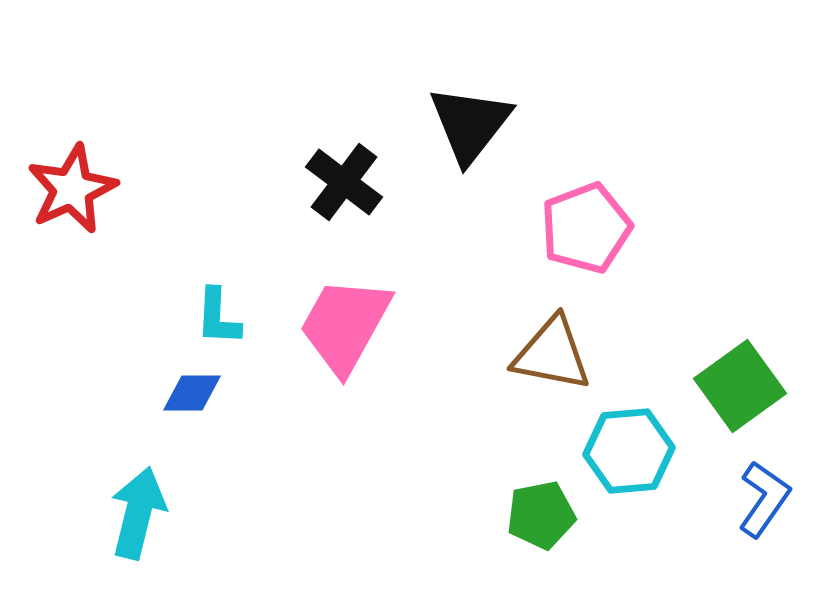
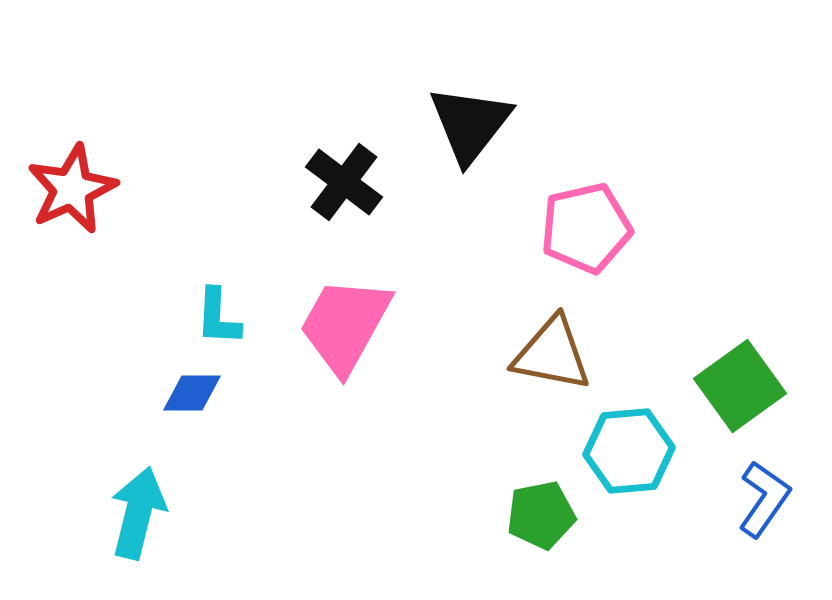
pink pentagon: rotated 8 degrees clockwise
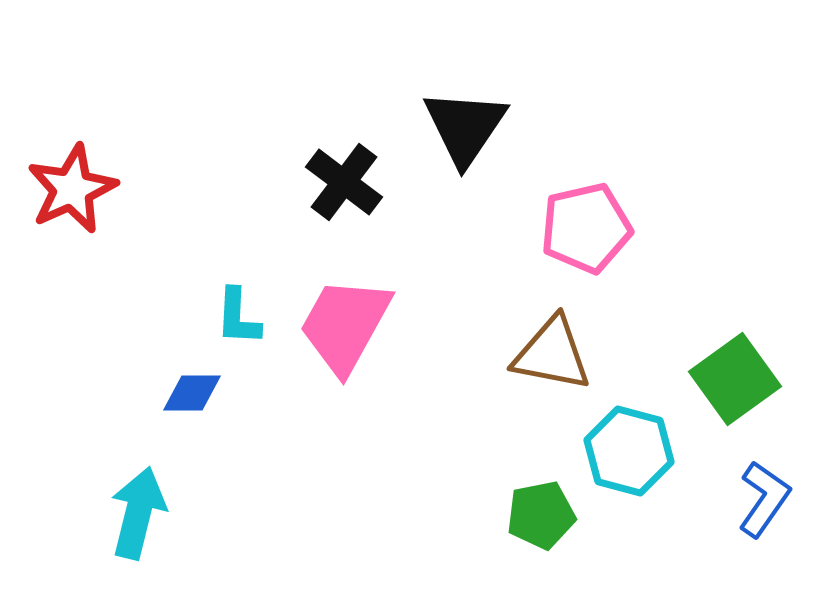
black triangle: moved 5 px left, 3 px down; rotated 4 degrees counterclockwise
cyan L-shape: moved 20 px right
green square: moved 5 px left, 7 px up
cyan hexagon: rotated 20 degrees clockwise
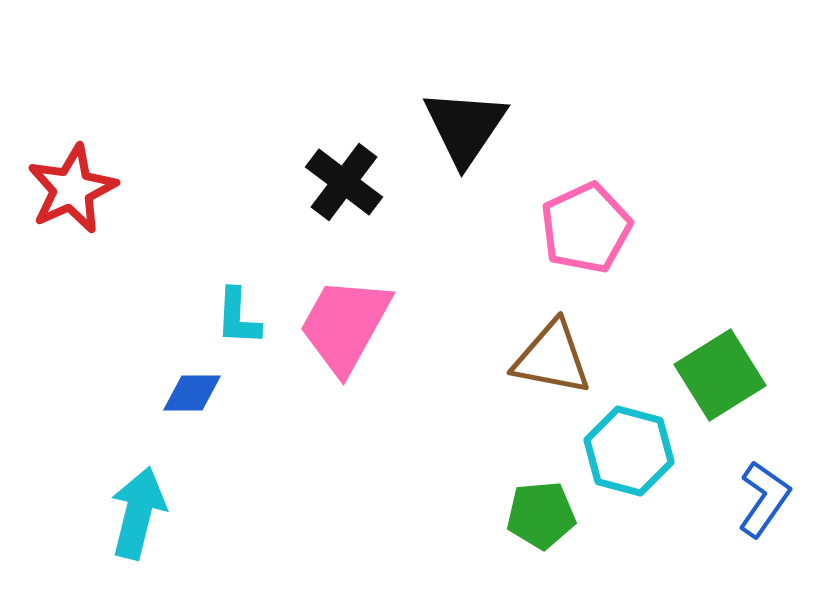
pink pentagon: rotated 12 degrees counterclockwise
brown triangle: moved 4 px down
green square: moved 15 px left, 4 px up; rotated 4 degrees clockwise
green pentagon: rotated 6 degrees clockwise
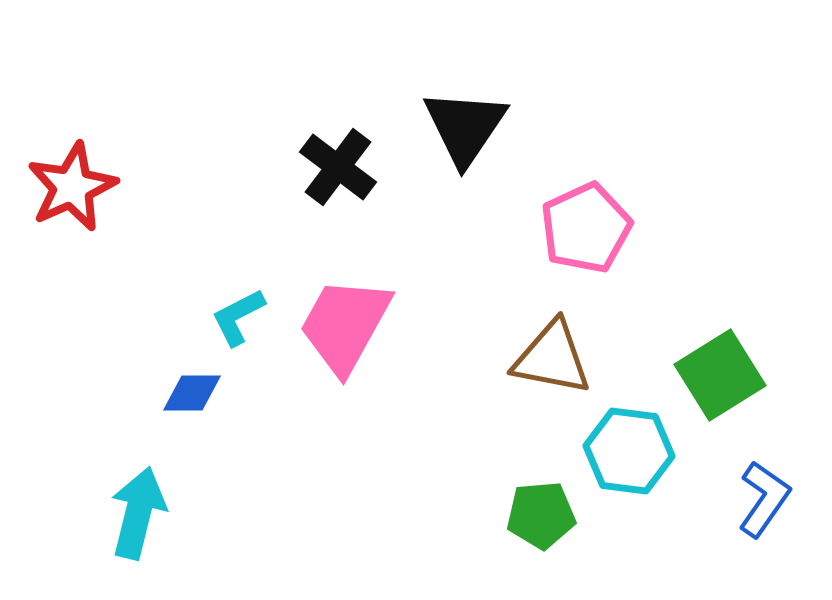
black cross: moved 6 px left, 15 px up
red star: moved 2 px up
cyan L-shape: rotated 60 degrees clockwise
cyan hexagon: rotated 8 degrees counterclockwise
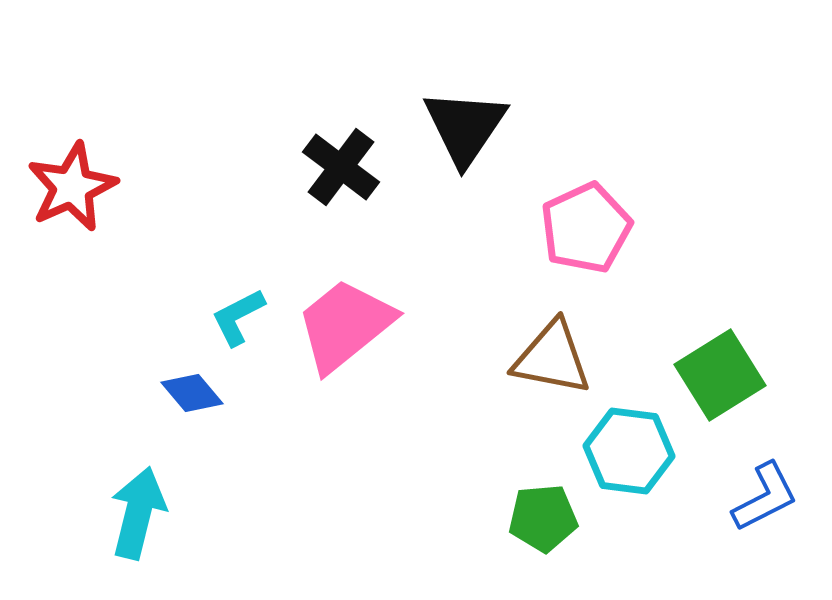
black cross: moved 3 px right
pink trapezoid: rotated 22 degrees clockwise
blue diamond: rotated 50 degrees clockwise
blue L-shape: moved 1 px right, 2 px up; rotated 28 degrees clockwise
green pentagon: moved 2 px right, 3 px down
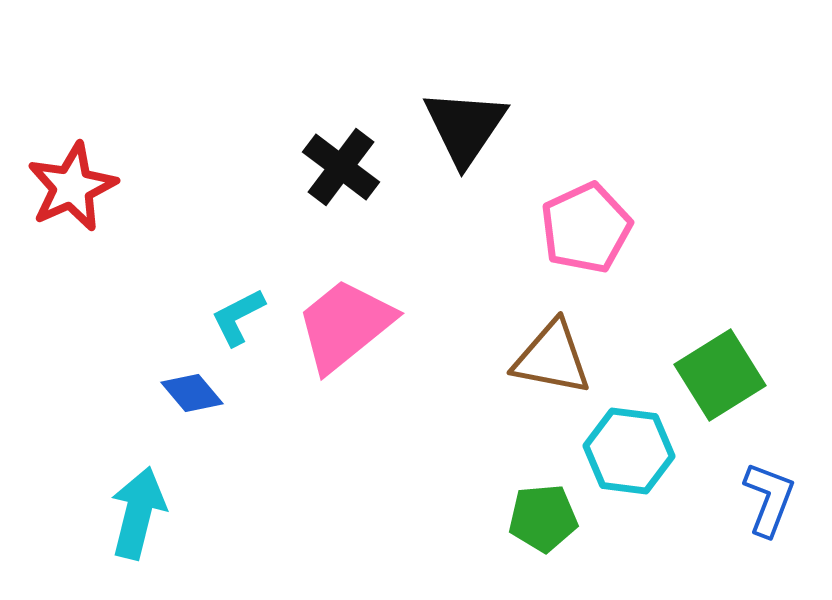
blue L-shape: moved 4 px right, 2 px down; rotated 42 degrees counterclockwise
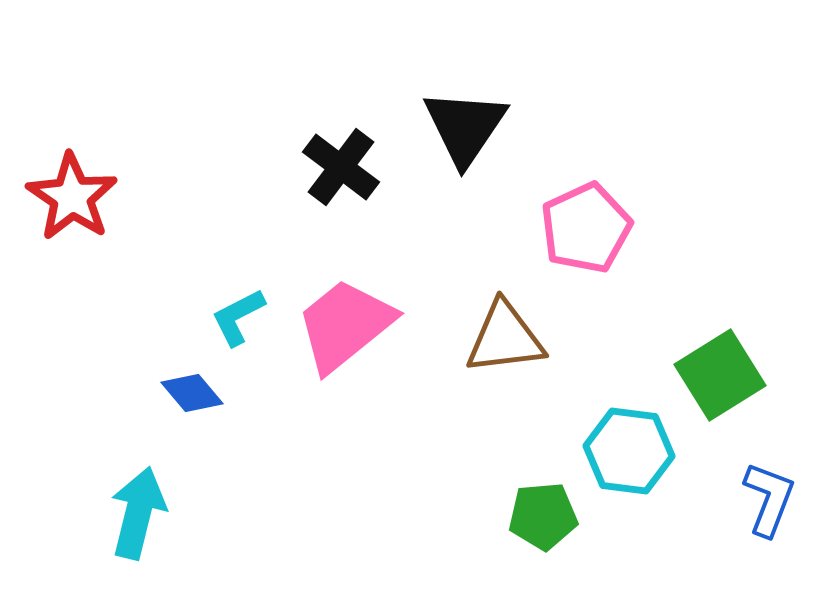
red star: moved 10 px down; rotated 14 degrees counterclockwise
brown triangle: moved 47 px left, 20 px up; rotated 18 degrees counterclockwise
green pentagon: moved 2 px up
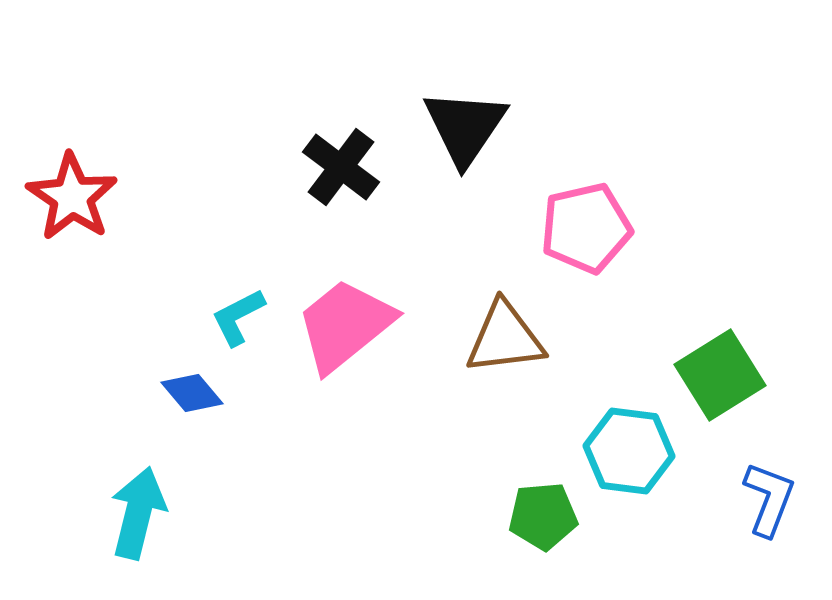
pink pentagon: rotated 12 degrees clockwise
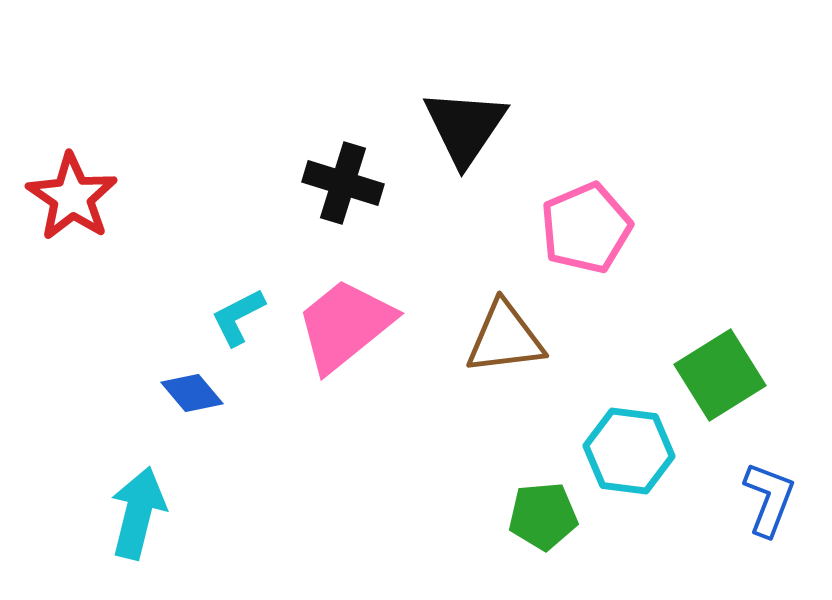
black cross: moved 2 px right, 16 px down; rotated 20 degrees counterclockwise
pink pentagon: rotated 10 degrees counterclockwise
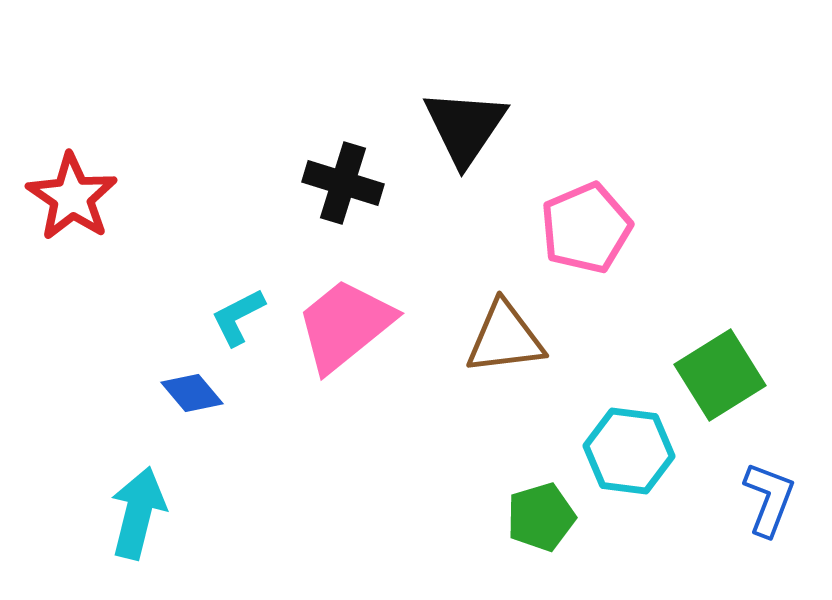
green pentagon: moved 2 px left, 1 px down; rotated 12 degrees counterclockwise
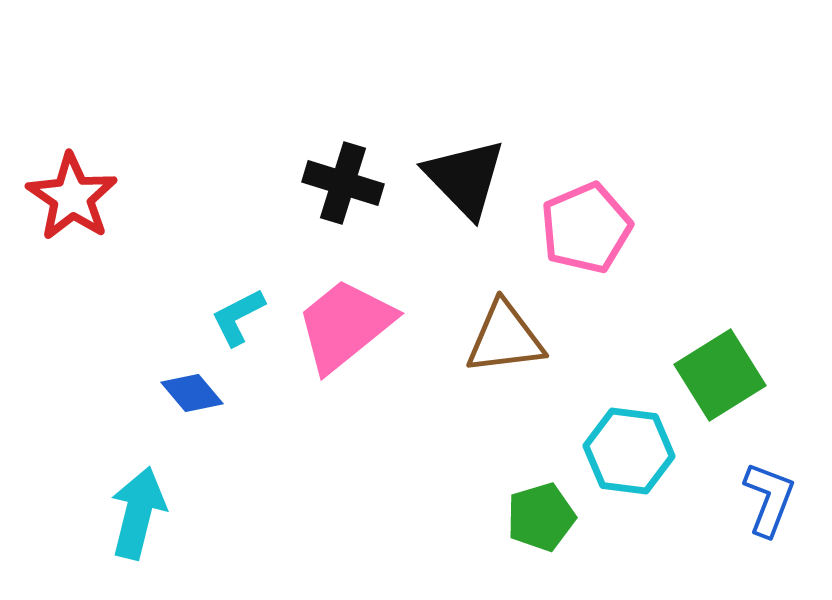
black triangle: moved 51 px down; rotated 18 degrees counterclockwise
